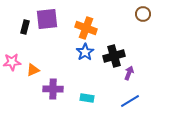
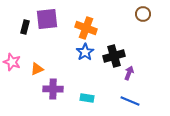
pink star: rotated 24 degrees clockwise
orange triangle: moved 4 px right, 1 px up
blue line: rotated 54 degrees clockwise
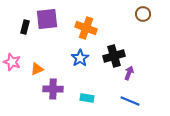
blue star: moved 5 px left, 6 px down
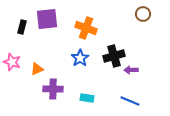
black rectangle: moved 3 px left
purple arrow: moved 2 px right, 3 px up; rotated 112 degrees counterclockwise
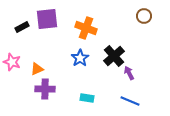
brown circle: moved 1 px right, 2 px down
black rectangle: rotated 48 degrees clockwise
black cross: rotated 25 degrees counterclockwise
purple arrow: moved 2 px left, 3 px down; rotated 64 degrees clockwise
purple cross: moved 8 px left
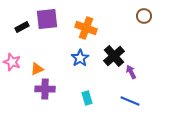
purple arrow: moved 2 px right, 1 px up
cyan rectangle: rotated 64 degrees clockwise
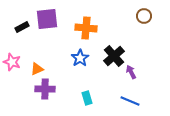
orange cross: rotated 15 degrees counterclockwise
